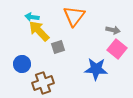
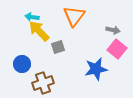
blue star: rotated 15 degrees counterclockwise
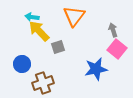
gray arrow: rotated 120 degrees counterclockwise
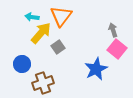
orange triangle: moved 13 px left
yellow arrow: moved 2 px right, 2 px down; rotated 85 degrees clockwise
gray square: rotated 16 degrees counterclockwise
blue star: rotated 15 degrees counterclockwise
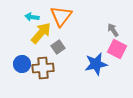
gray arrow: rotated 16 degrees counterclockwise
pink square: rotated 12 degrees counterclockwise
blue star: moved 5 px up; rotated 15 degrees clockwise
brown cross: moved 15 px up; rotated 15 degrees clockwise
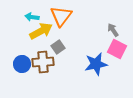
yellow arrow: moved 2 px up; rotated 20 degrees clockwise
brown cross: moved 6 px up
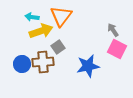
yellow arrow: rotated 10 degrees clockwise
blue star: moved 8 px left, 2 px down
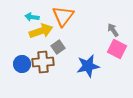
orange triangle: moved 2 px right
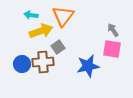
cyan arrow: moved 1 px left, 2 px up
pink square: moved 5 px left; rotated 18 degrees counterclockwise
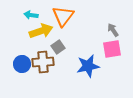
pink square: rotated 18 degrees counterclockwise
